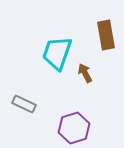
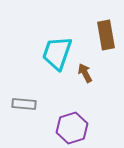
gray rectangle: rotated 20 degrees counterclockwise
purple hexagon: moved 2 px left
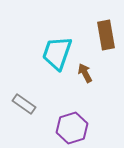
gray rectangle: rotated 30 degrees clockwise
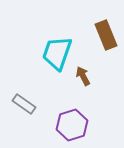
brown rectangle: rotated 12 degrees counterclockwise
brown arrow: moved 2 px left, 3 px down
purple hexagon: moved 3 px up
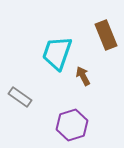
gray rectangle: moved 4 px left, 7 px up
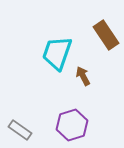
brown rectangle: rotated 12 degrees counterclockwise
gray rectangle: moved 33 px down
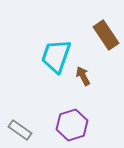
cyan trapezoid: moved 1 px left, 3 px down
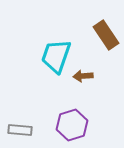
brown arrow: rotated 66 degrees counterclockwise
gray rectangle: rotated 30 degrees counterclockwise
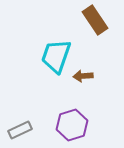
brown rectangle: moved 11 px left, 15 px up
gray rectangle: rotated 30 degrees counterclockwise
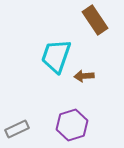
brown arrow: moved 1 px right
gray rectangle: moved 3 px left, 1 px up
